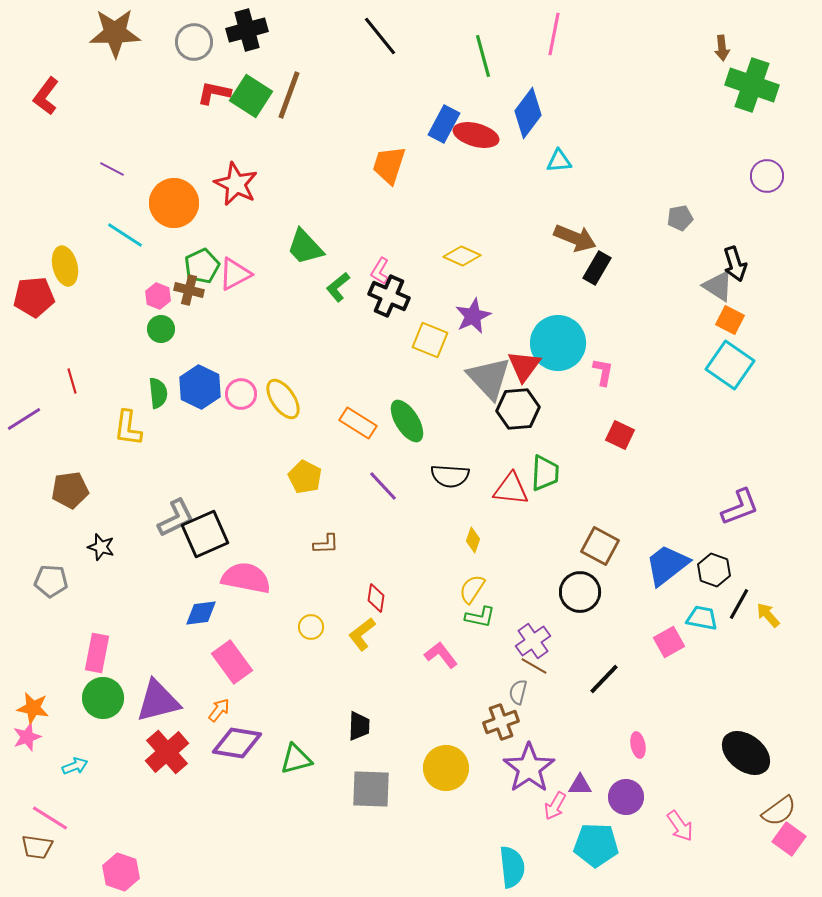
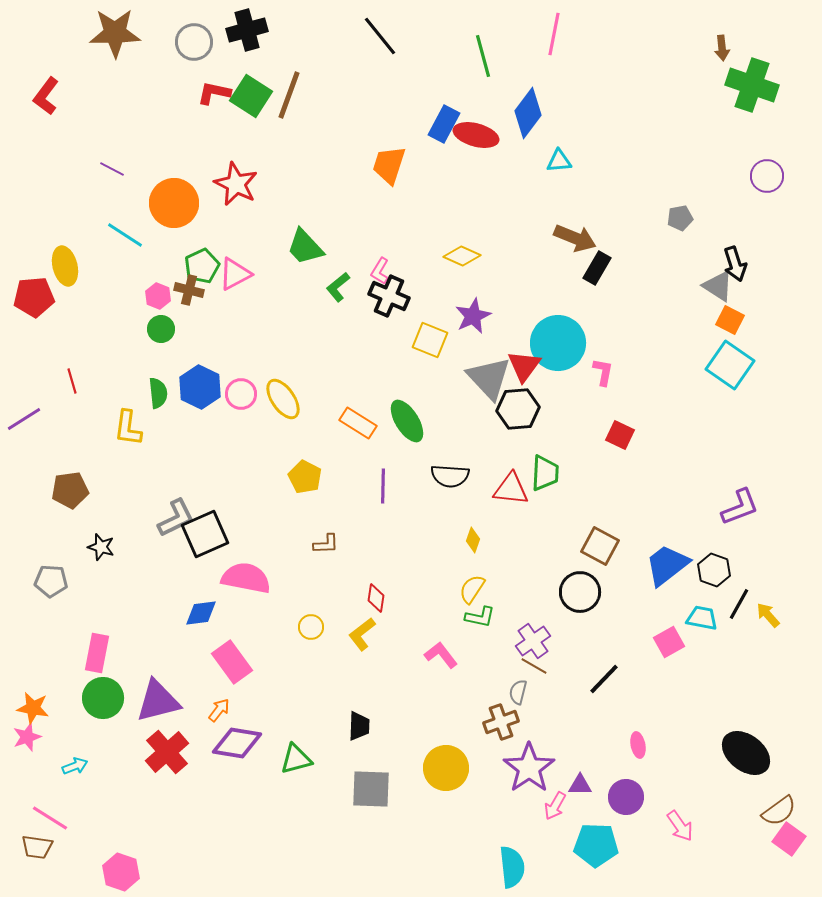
purple line at (383, 486): rotated 44 degrees clockwise
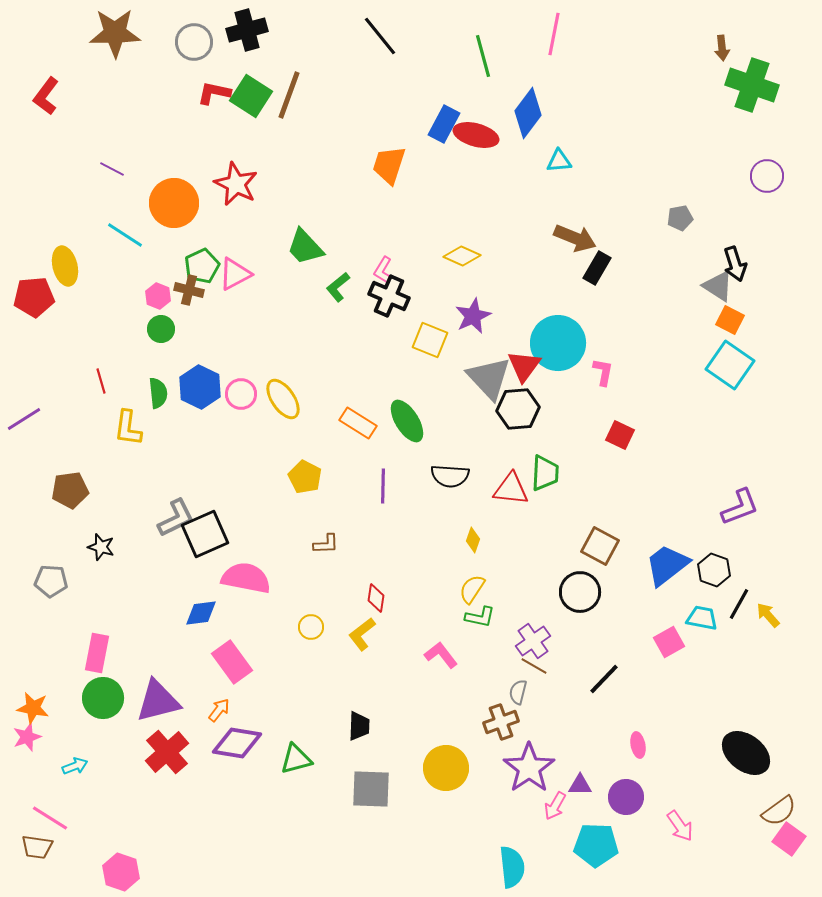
pink L-shape at (380, 271): moved 3 px right, 1 px up
red line at (72, 381): moved 29 px right
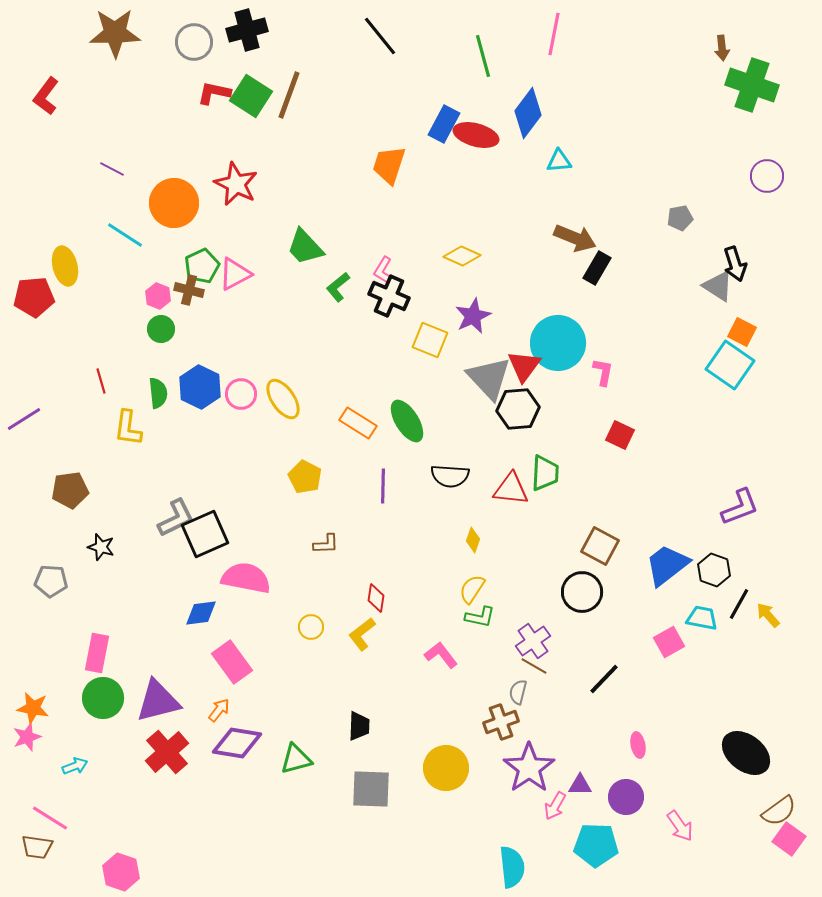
orange square at (730, 320): moved 12 px right, 12 px down
black circle at (580, 592): moved 2 px right
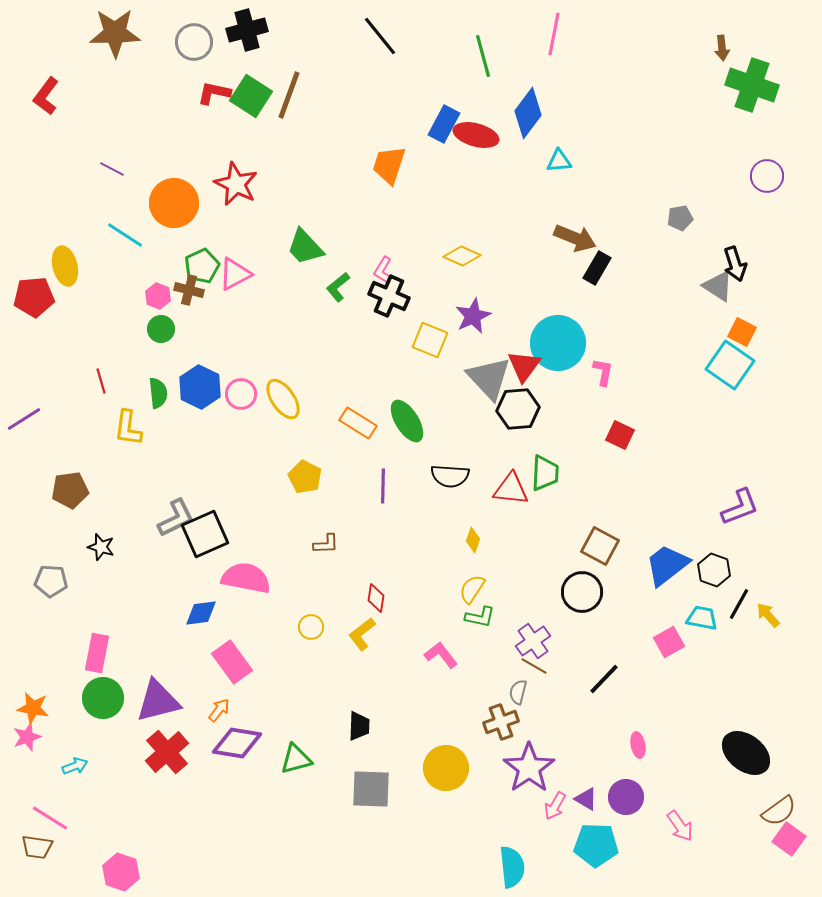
purple triangle at (580, 785): moved 6 px right, 14 px down; rotated 30 degrees clockwise
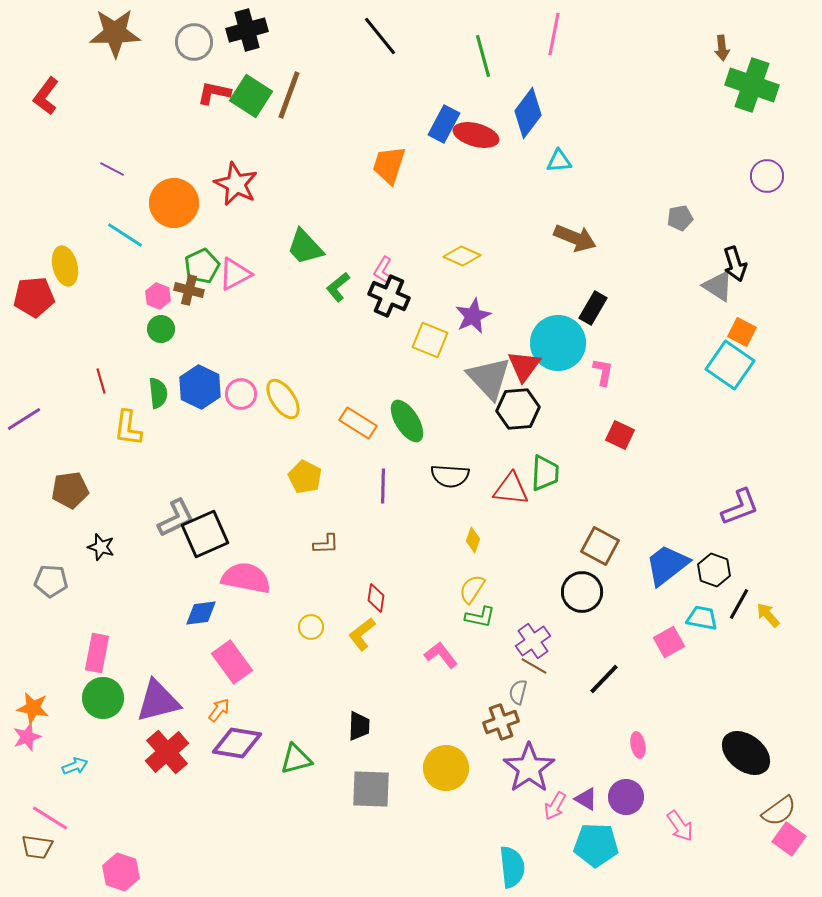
black rectangle at (597, 268): moved 4 px left, 40 px down
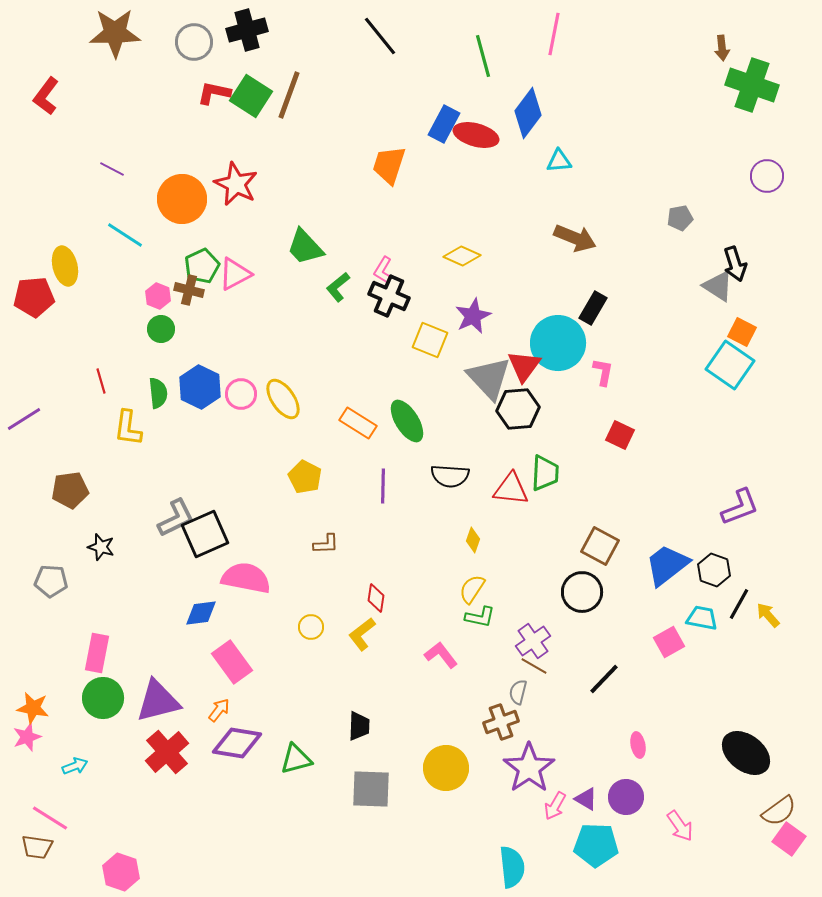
orange circle at (174, 203): moved 8 px right, 4 px up
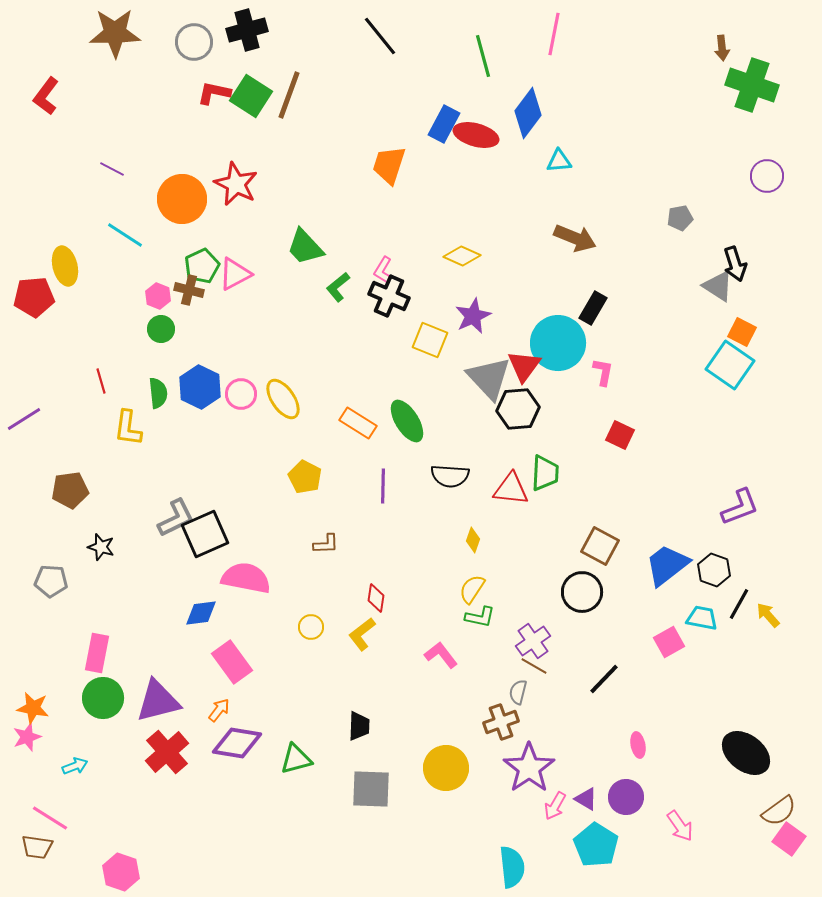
cyan pentagon at (596, 845): rotated 30 degrees clockwise
